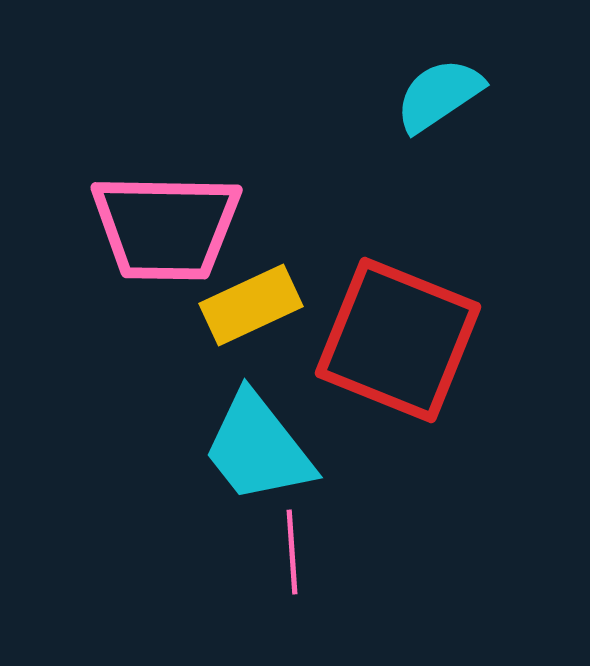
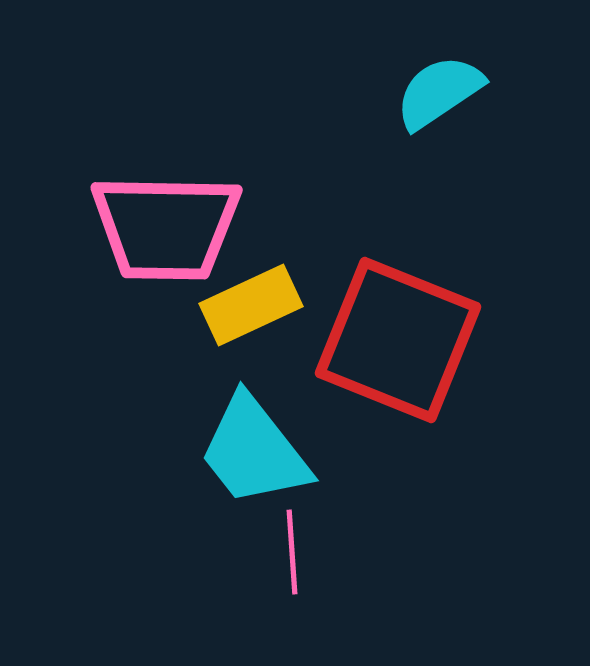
cyan semicircle: moved 3 px up
cyan trapezoid: moved 4 px left, 3 px down
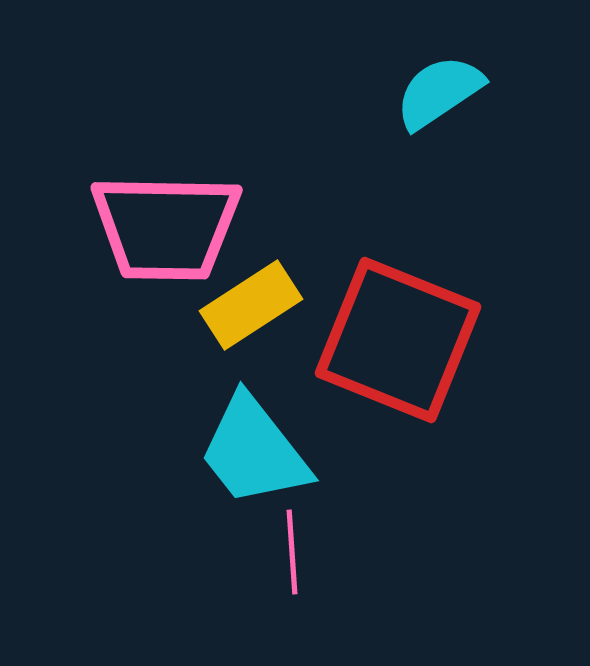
yellow rectangle: rotated 8 degrees counterclockwise
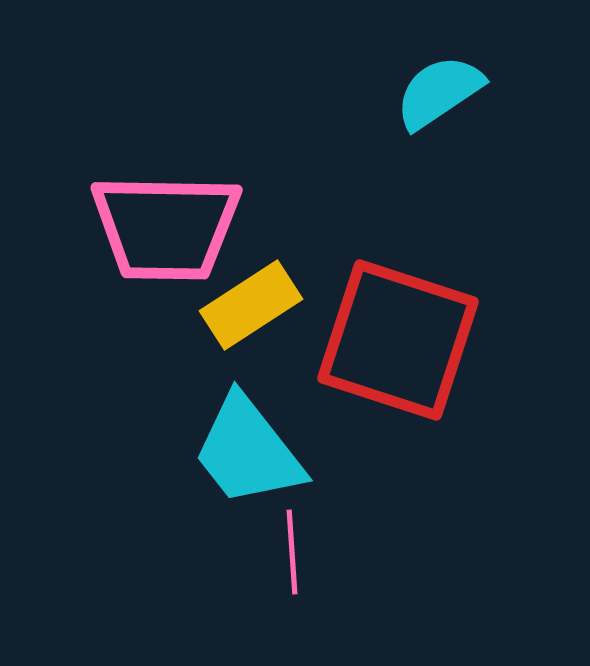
red square: rotated 4 degrees counterclockwise
cyan trapezoid: moved 6 px left
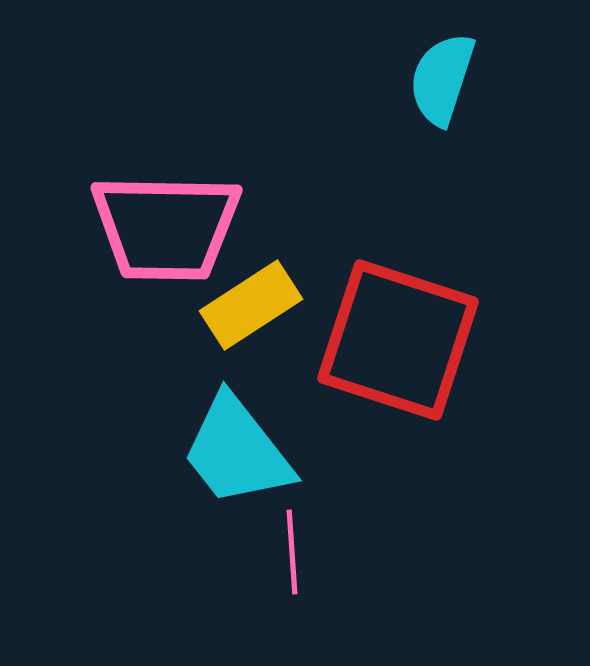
cyan semicircle: moved 3 px right, 13 px up; rotated 38 degrees counterclockwise
cyan trapezoid: moved 11 px left
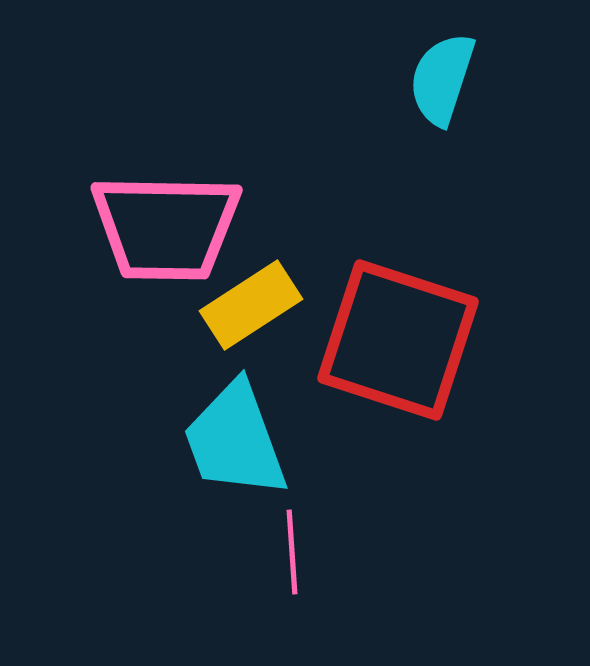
cyan trapezoid: moved 2 px left, 11 px up; rotated 18 degrees clockwise
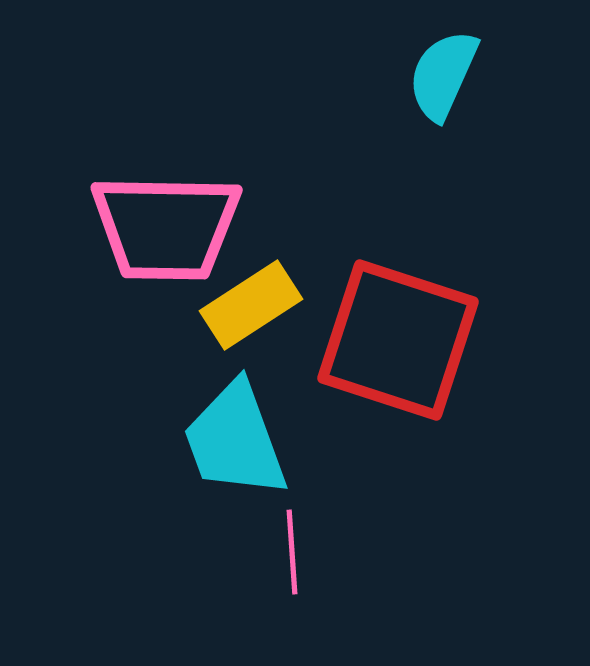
cyan semicircle: moved 1 px right, 4 px up; rotated 6 degrees clockwise
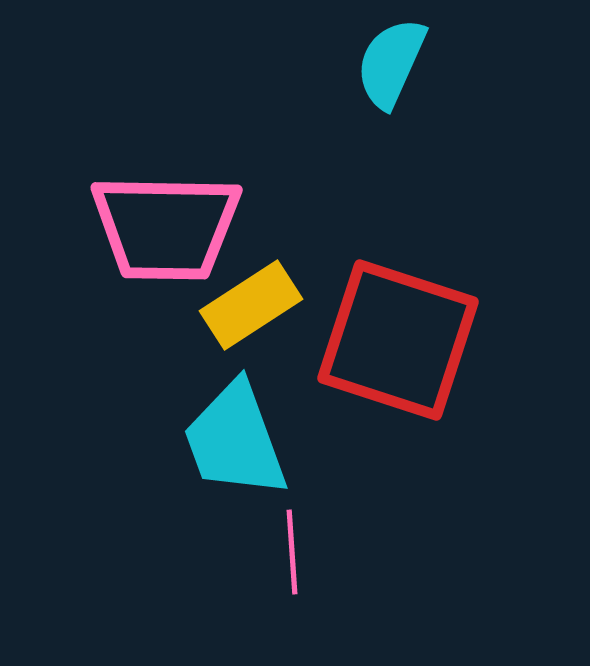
cyan semicircle: moved 52 px left, 12 px up
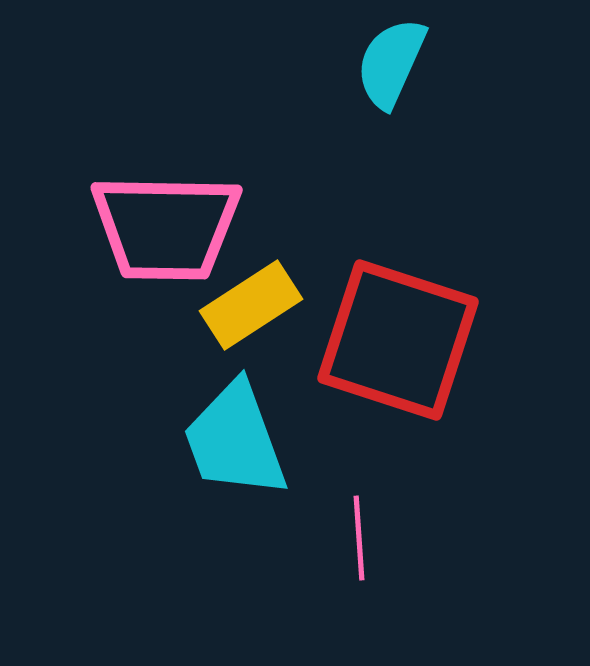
pink line: moved 67 px right, 14 px up
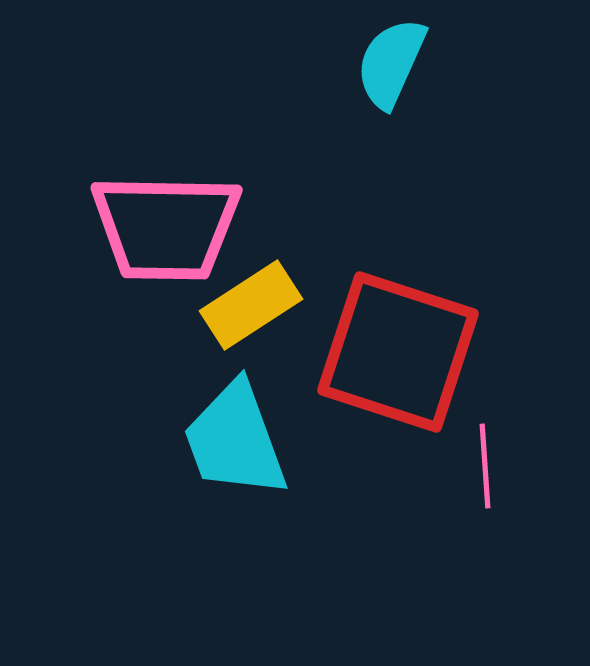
red square: moved 12 px down
pink line: moved 126 px right, 72 px up
